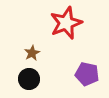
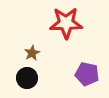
red star: rotated 20 degrees clockwise
black circle: moved 2 px left, 1 px up
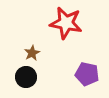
red star: rotated 12 degrees clockwise
black circle: moved 1 px left, 1 px up
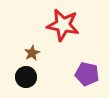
red star: moved 3 px left, 2 px down
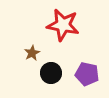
black circle: moved 25 px right, 4 px up
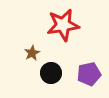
red star: rotated 20 degrees counterclockwise
purple pentagon: moved 2 px right; rotated 25 degrees counterclockwise
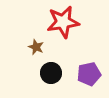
red star: moved 3 px up
brown star: moved 4 px right, 6 px up; rotated 21 degrees counterclockwise
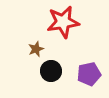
brown star: moved 2 px down; rotated 28 degrees clockwise
black circle: moved 2 px up
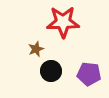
red star: rotated 8 degrees clockwise
purple pentagon: rotated 20 degrees clockwise
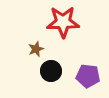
purple pentagon: moved 1 px left, 2 px down
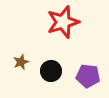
red star: rotated 16 degrees counterclockwise
brown star: moved 15 px left, 13 px down
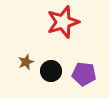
brown star: moved 5 px right
purple pentagon: moved 4 px left, 2 px up
